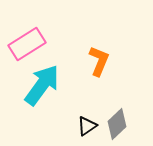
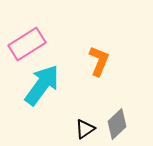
black triangle: moved 2 px left, 3 px down
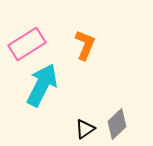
orange L-shape: moved 14 px left, 16 px up
cyan arrow: rotated 9 degrees counterclockwise
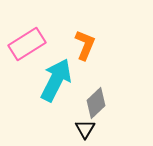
cyan arrow: moved 14 px right, 5 px up
gray diamond: moved 21 px left, 21 px up
black triangle: rotated 25 degrees counterclockwise
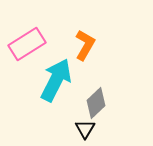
orange L-shape: rotated 8 degrees clockwise
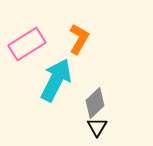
orange L-shape: moved 6 px left, 6 px up
gray diamond: moved 1 px left
black triangle: moved 12 px right, 2 px up
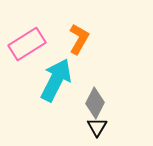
gray diamond: rotated 20 degrees counterclockwise
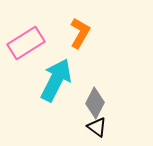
orange L-shape: moved 1 px right, 6 px up
pink rectangle: moved 1 px left, 1 px up
black triangle: rotated 25 degrees counterclockwise
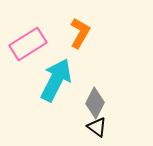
pink rectangle: moved 2 px right, 1 px down
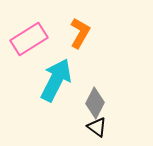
pink rectangle: moved 1 px right, 5 px up
